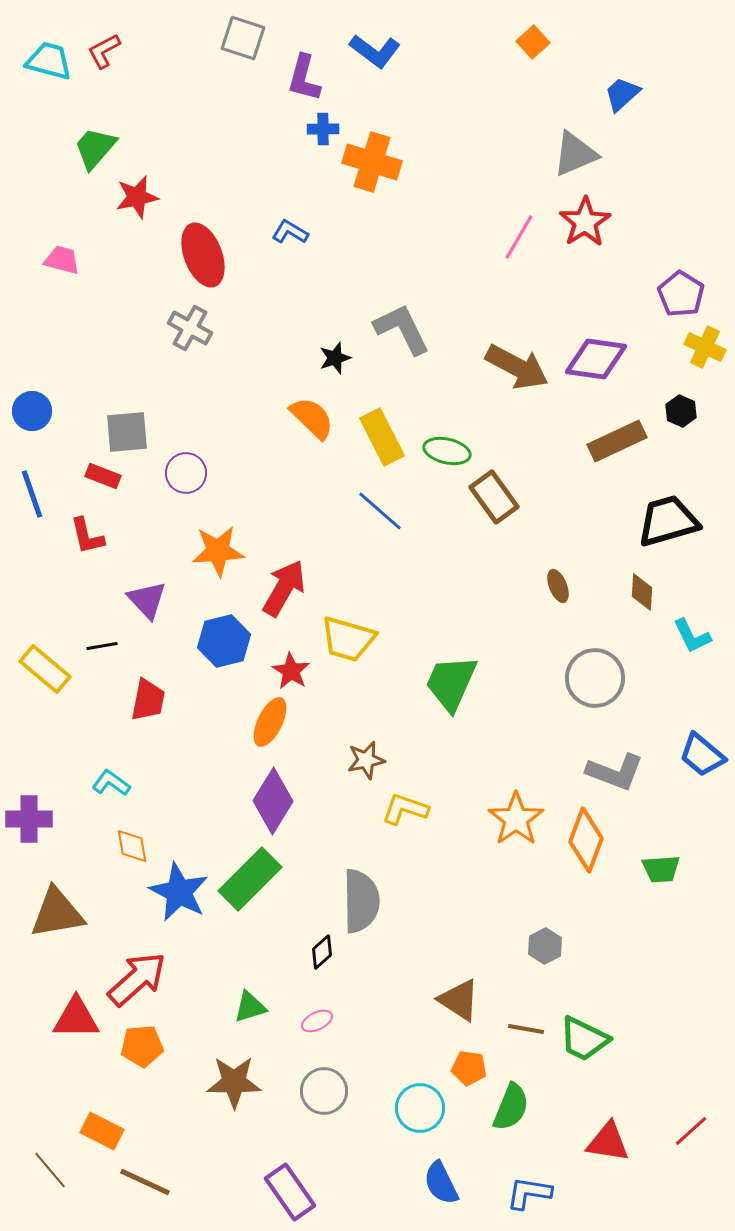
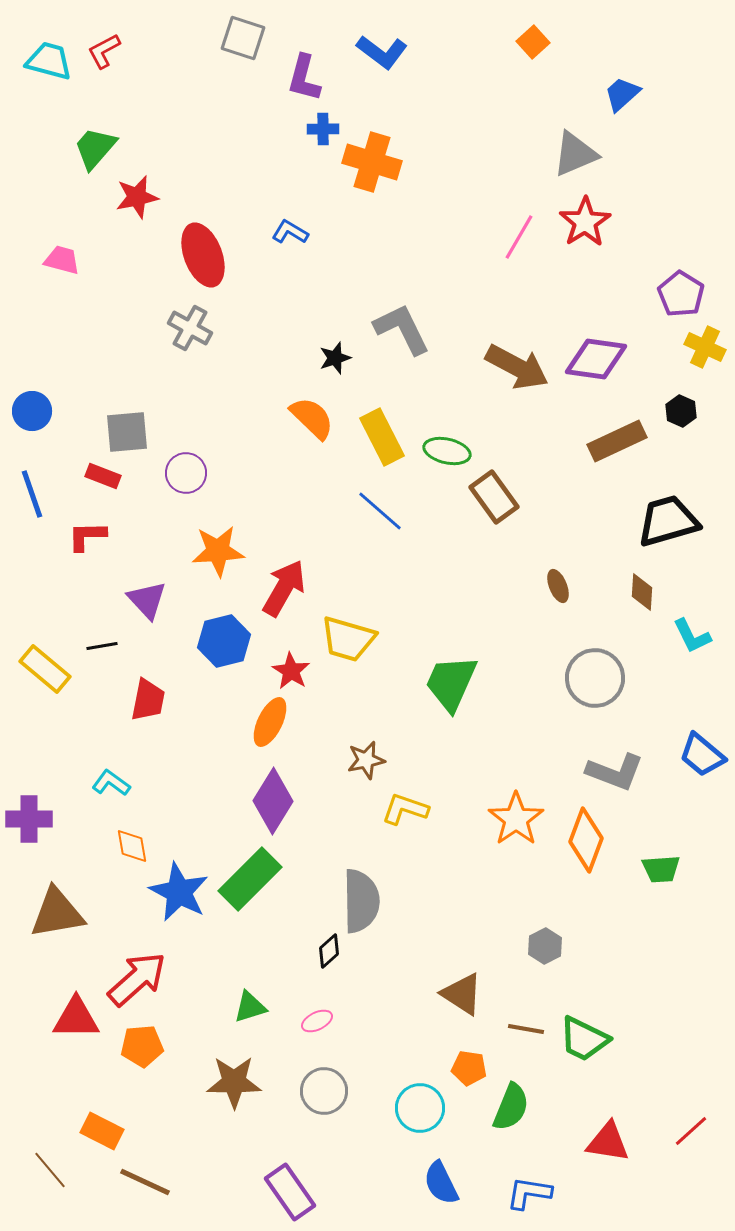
blue L-shape at (375, 51): moved 7 px right, 1 px down
red L-shape at (87, 536): rotated 102 degrees clockwise
black diamond at (322, 952): moved 7 px right, 1 px up
brown triangle at (459, 1000): moved 3 px right, 6 px up
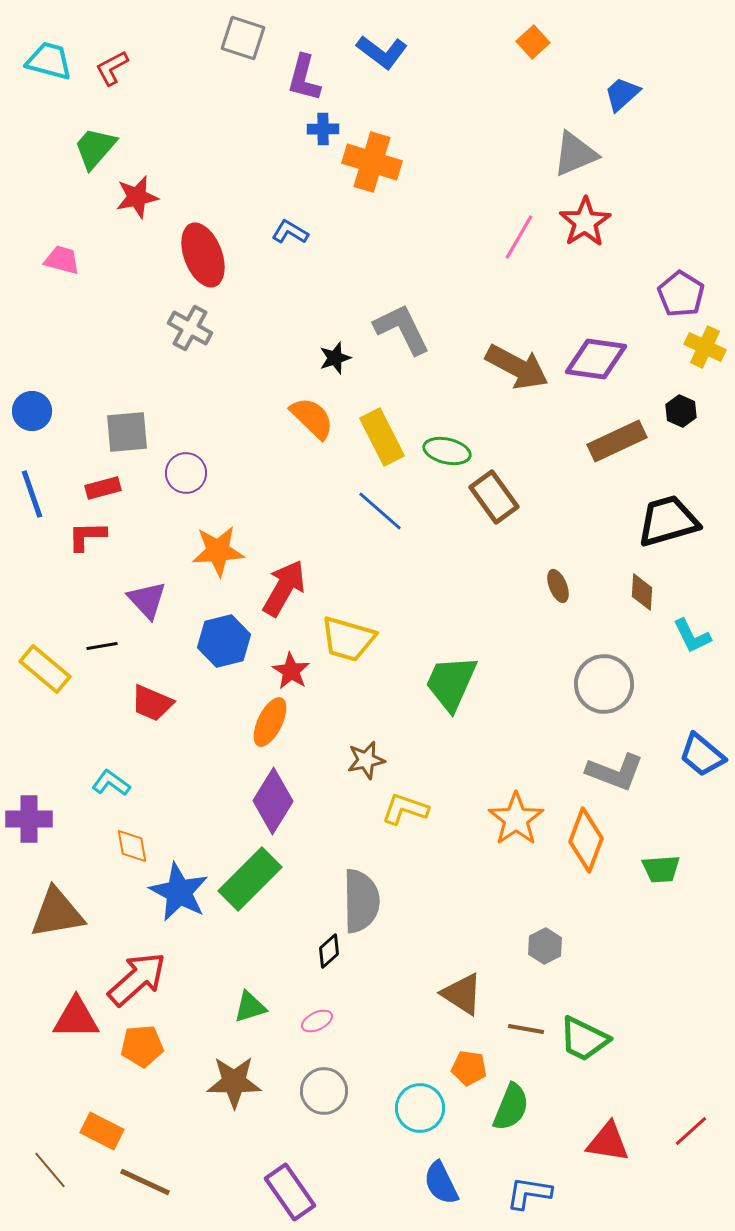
red L-shape at (104, 51): moved 8 px right, 17 px down
red rectangle at (103, 476): moved 12 px down; rotated 36 degrees counterclockwise
gray circle at (595, 678): moved 9 px right, 6 px down
red trapezoid at (148, 700): moved 4 px right, 3 px down; rotated 102 degrees clockwise
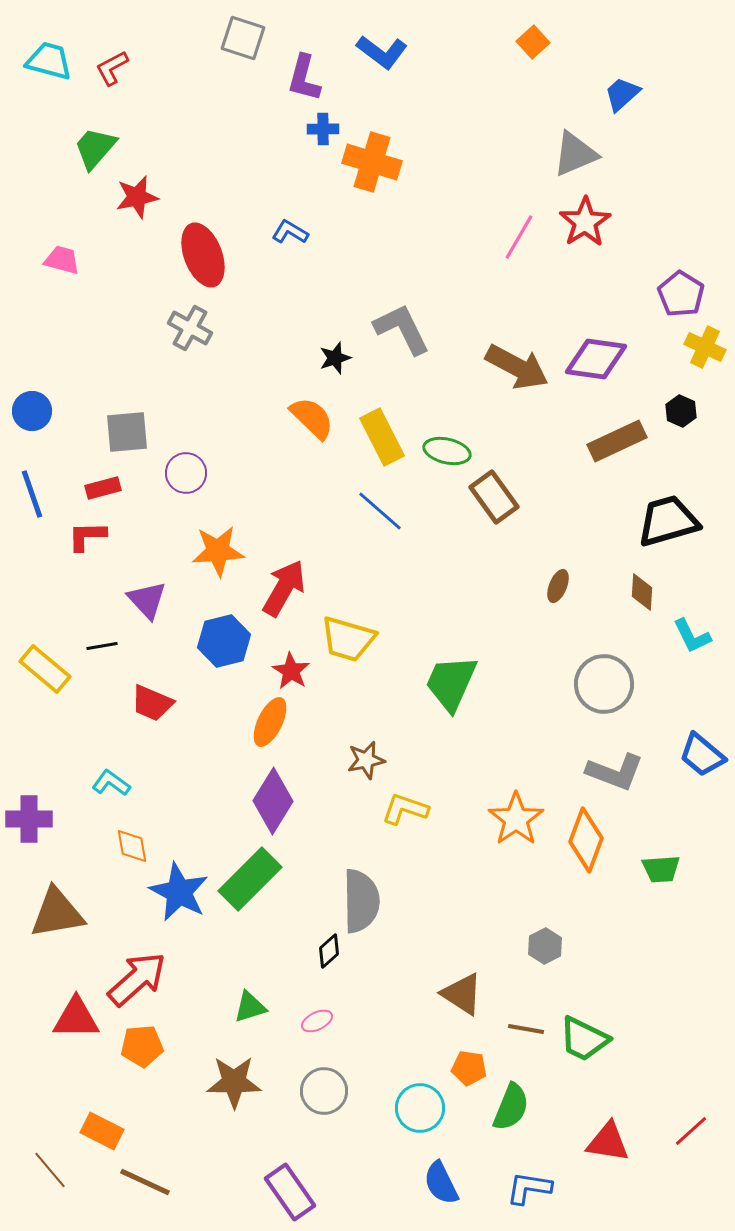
brown ellipse at (558, 586): rotated 44 degrees clockwise
blue L-shape at (529, 1193): moved 5 px up
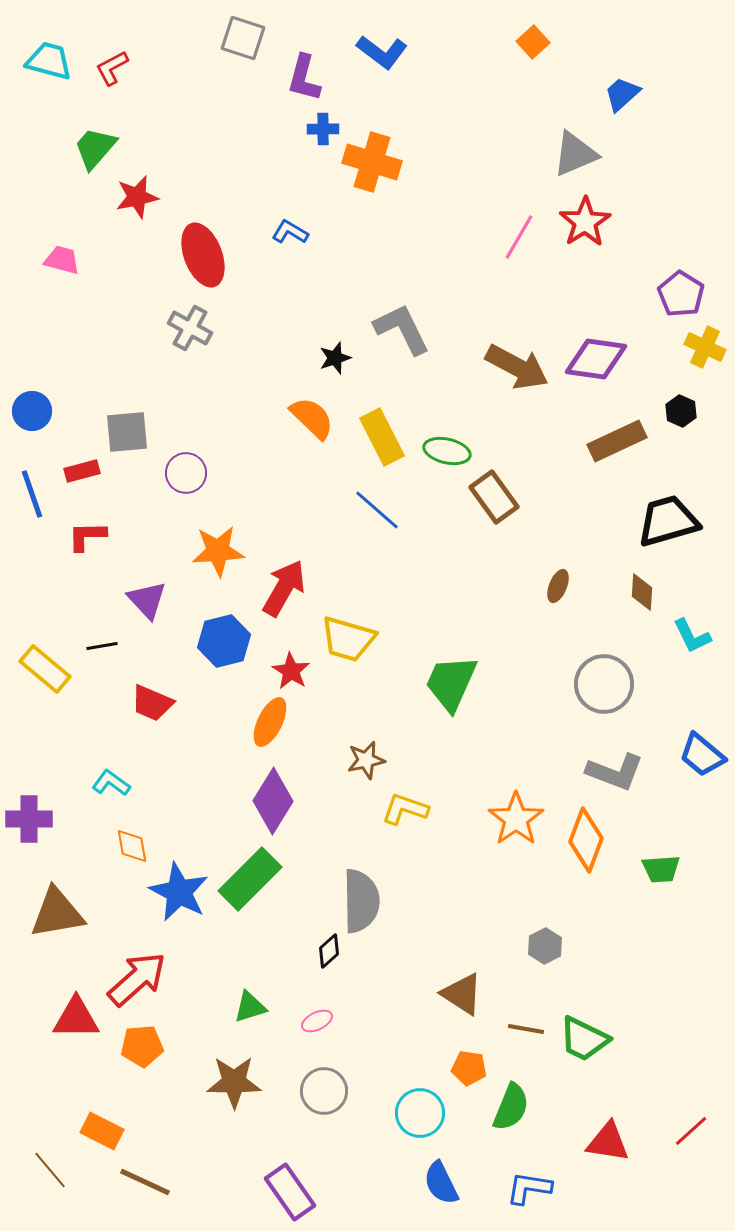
red rectangle at (103, 488): moved 21 px left, 17 px up
blue line at (380, 511): moved 3 px left, 1 px up
cyan circle at (420, 1108): moved 5 px down
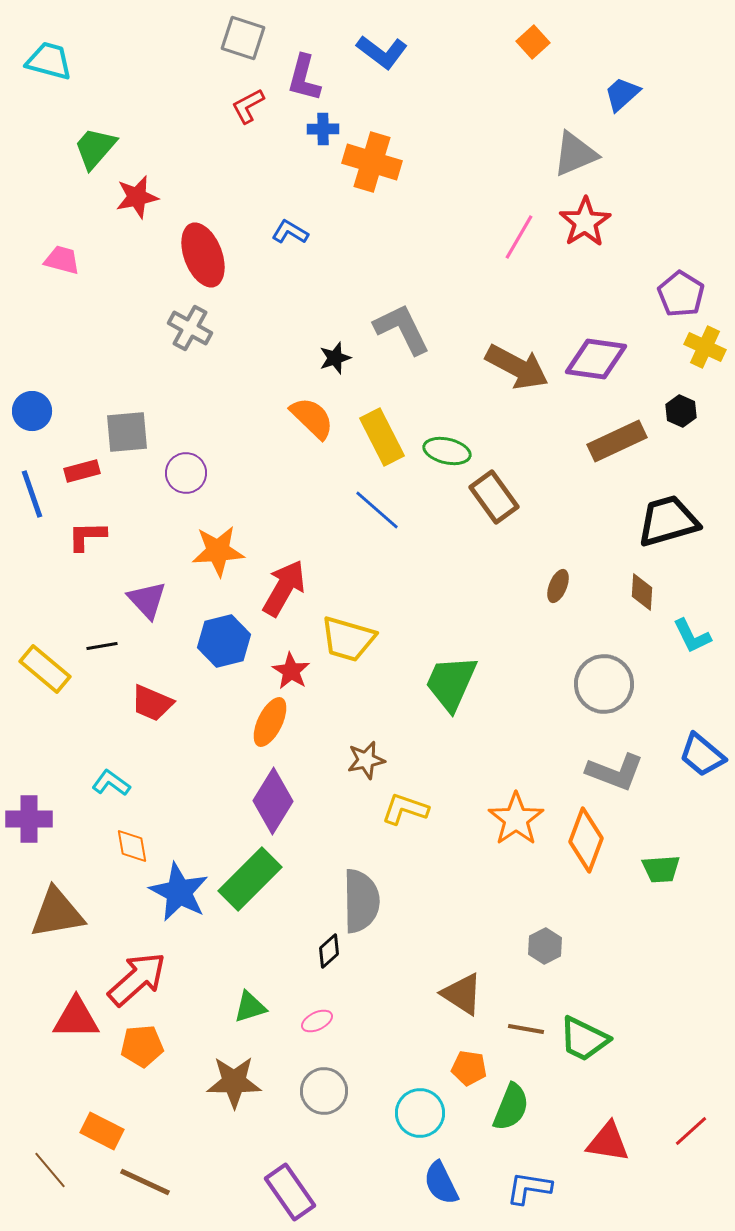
red L-shape at (112, 68): moved 136 px right, 38 px down
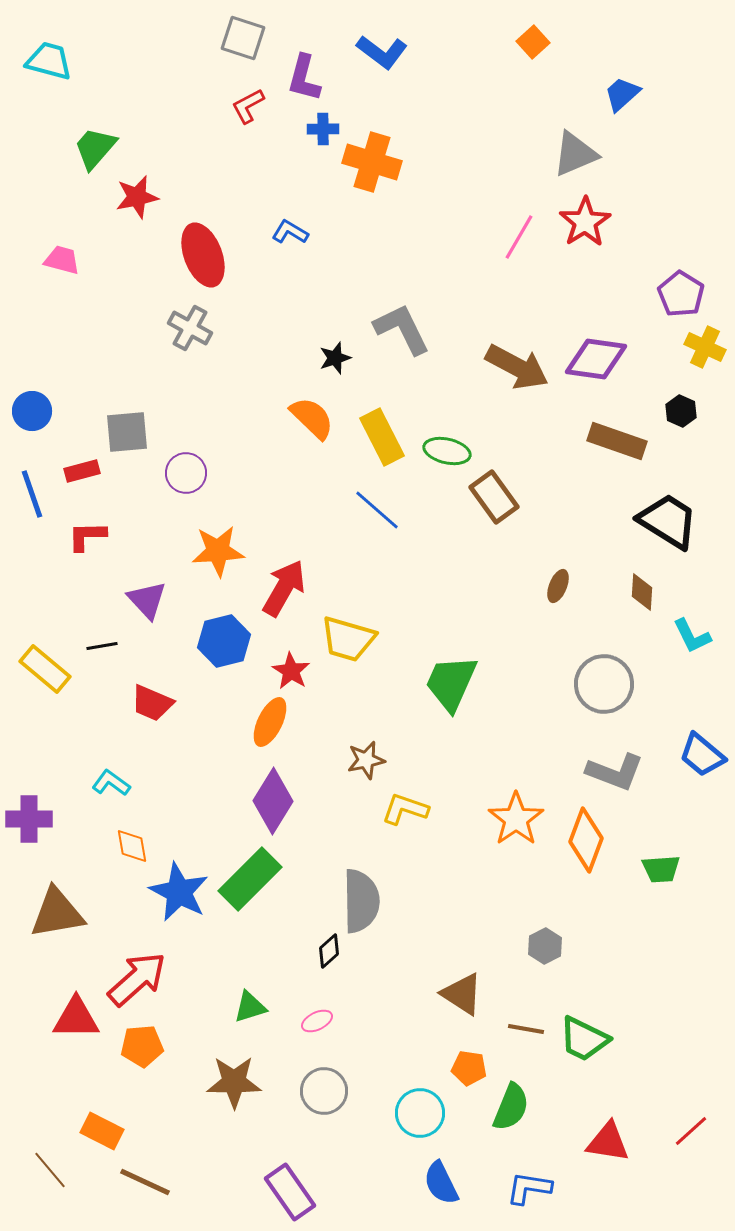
brown rectangle at (617, 441): rotated 44 degrees clockwise
black trapezoid at (668, 521): rotated 48 degrees clockwise
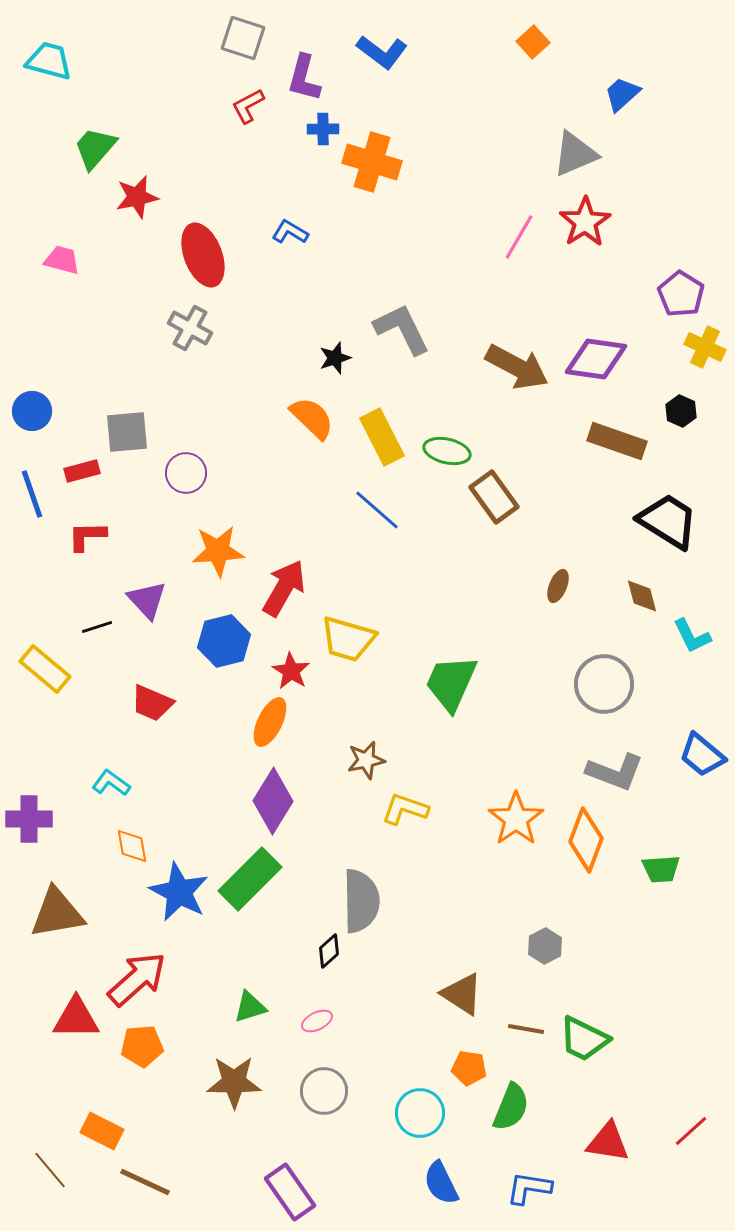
brown diamond at (642, 592): moved 4 px down; rotated 18 degrees counterclockwise
black line at (102, 646): moved 5 px left, 19 px up; rotated 8 degrees counterclockwise
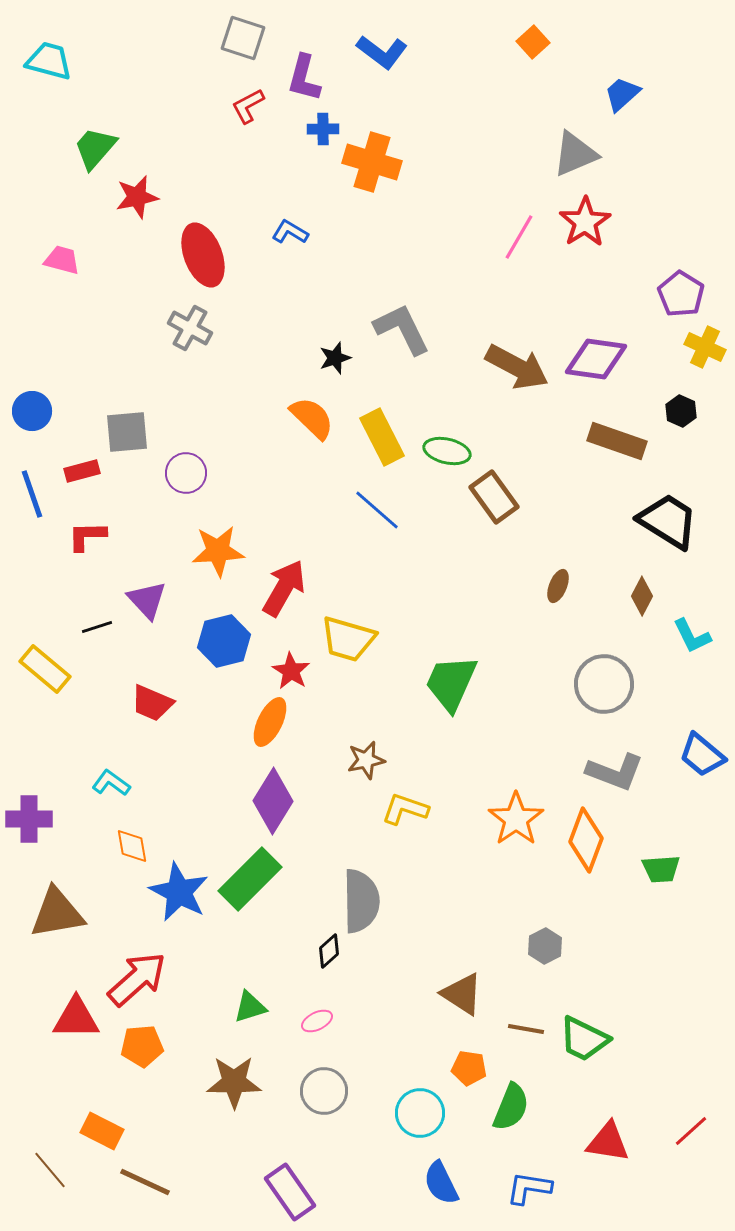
brown diamond at (642, 596): rotated 42 degrees clockwise
